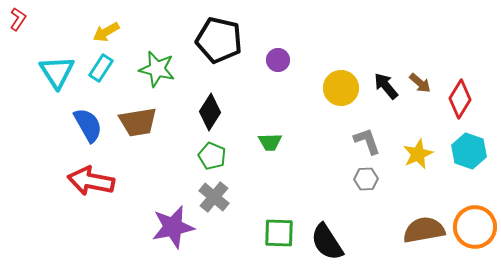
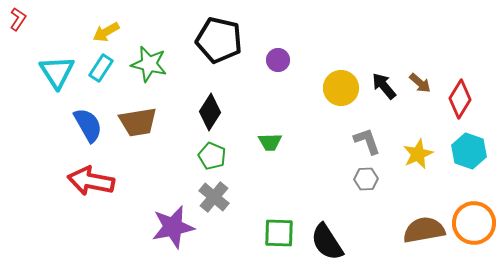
green star: moved 8 px left, 5 px up
black arrow: moved 2 px left
orange circle: moved 1 px left, 4 px up
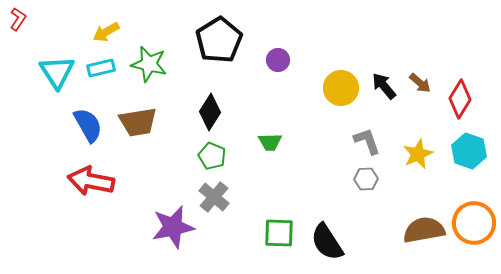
black pentagon: rotated 27 degrees clockwise
cyan rectangle: rotated 44 degrees clockwise
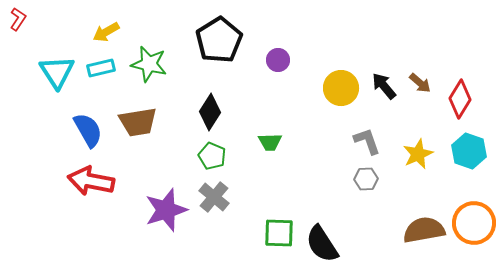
blue semicircle: moved 5 px down
purple star: moved 7 px left, 17 px up; rotated 6 degrees counterclockwise
black semicircle: moved 5 px left, 2 px down
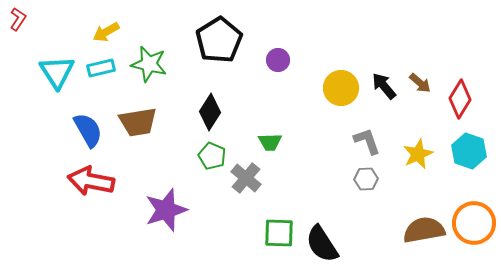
gray cross: moved 32 px right, 19 px up
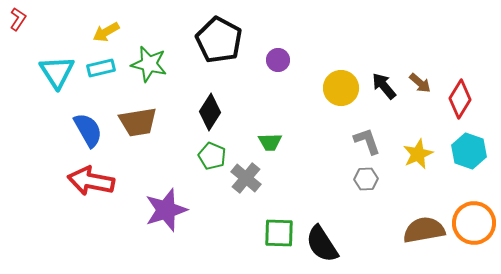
black pentagon: rotated 12 degrees counterclockwise
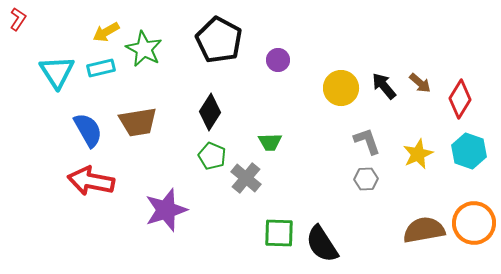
green star: moved 5 px left, 15 px up; rotated 15 degrees clockwise
